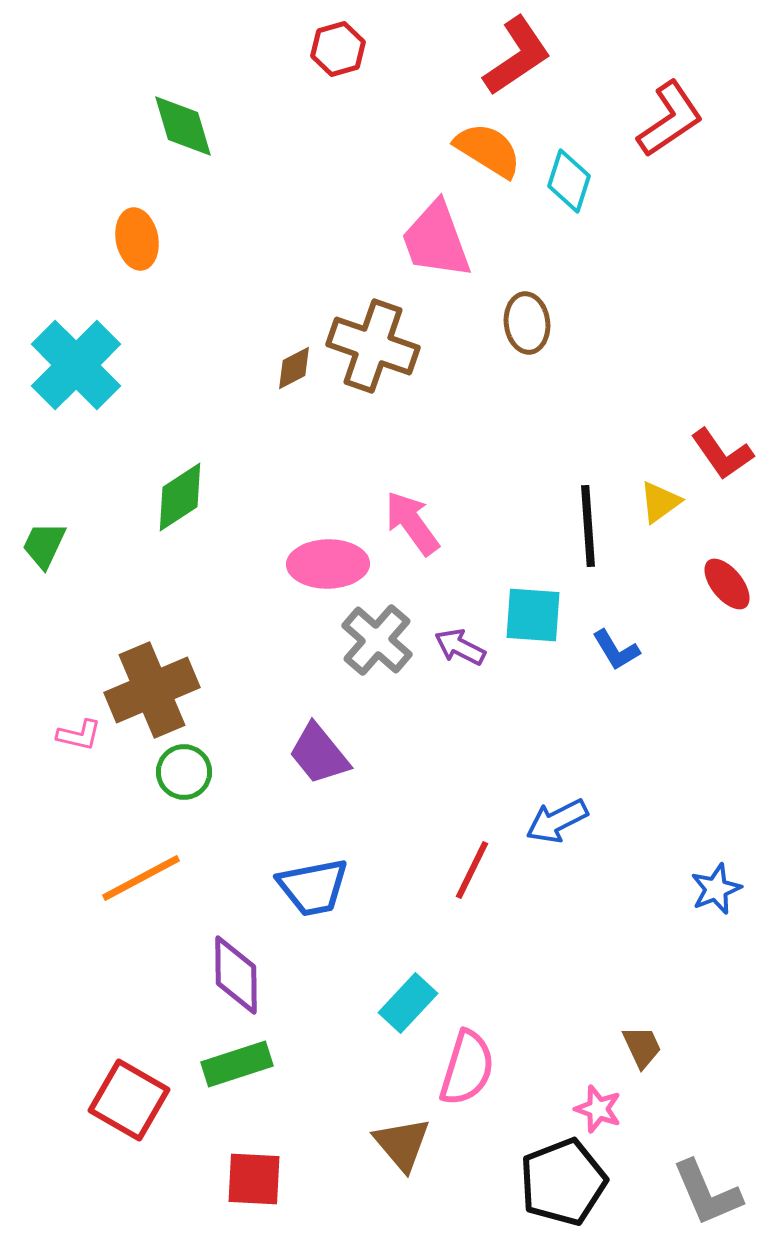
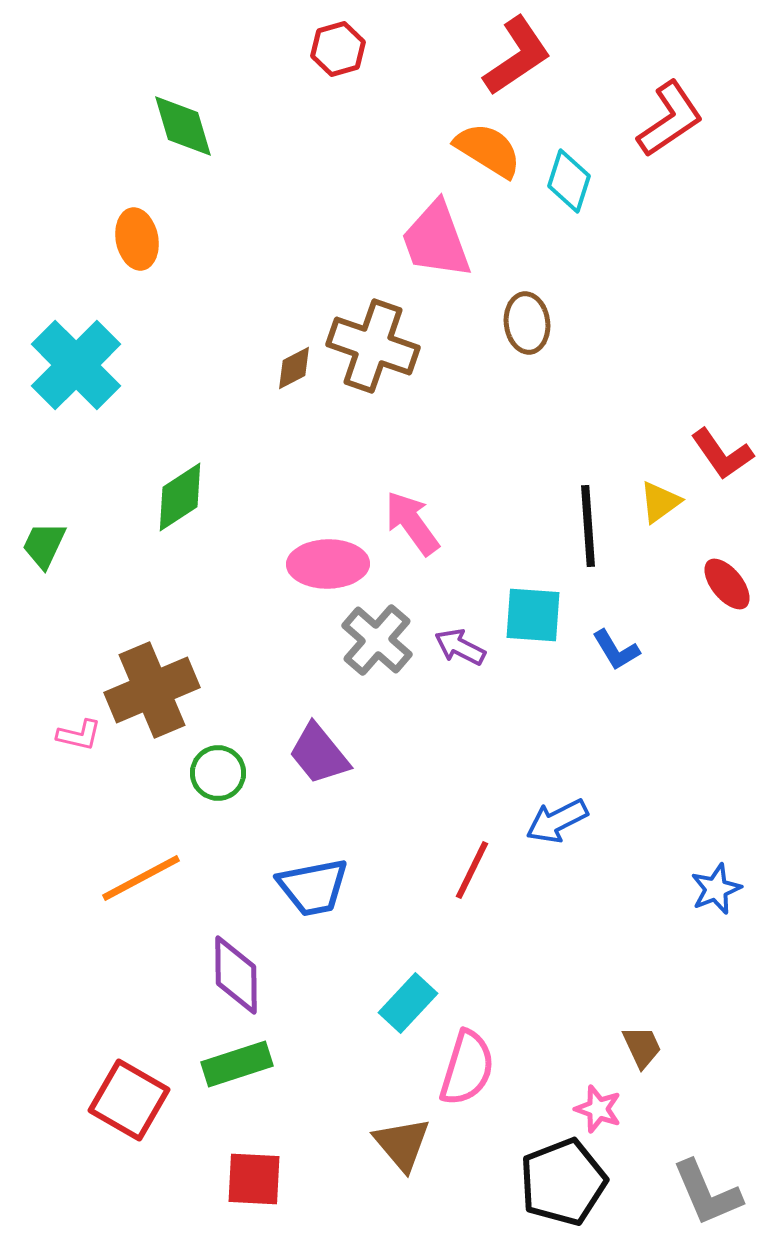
green circle at (184, 772): moved 34 px right, 1 px down
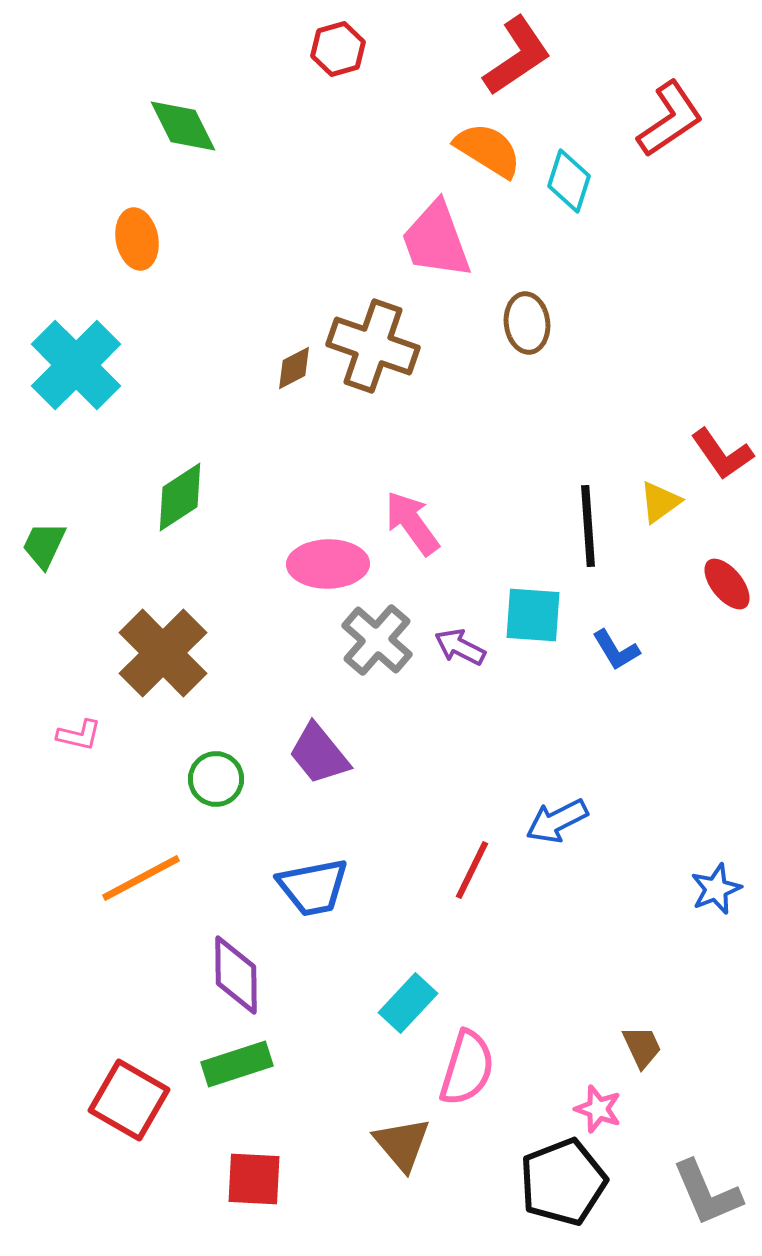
green diamond at (183, 126): rotated 10 degrees counterclockwise
brown cross at (152, 690): moved 11 px right, 37 px up; rotated 22 degrees counterclockwise
green circle at (218, 773): moved 2 px left, 6 px down
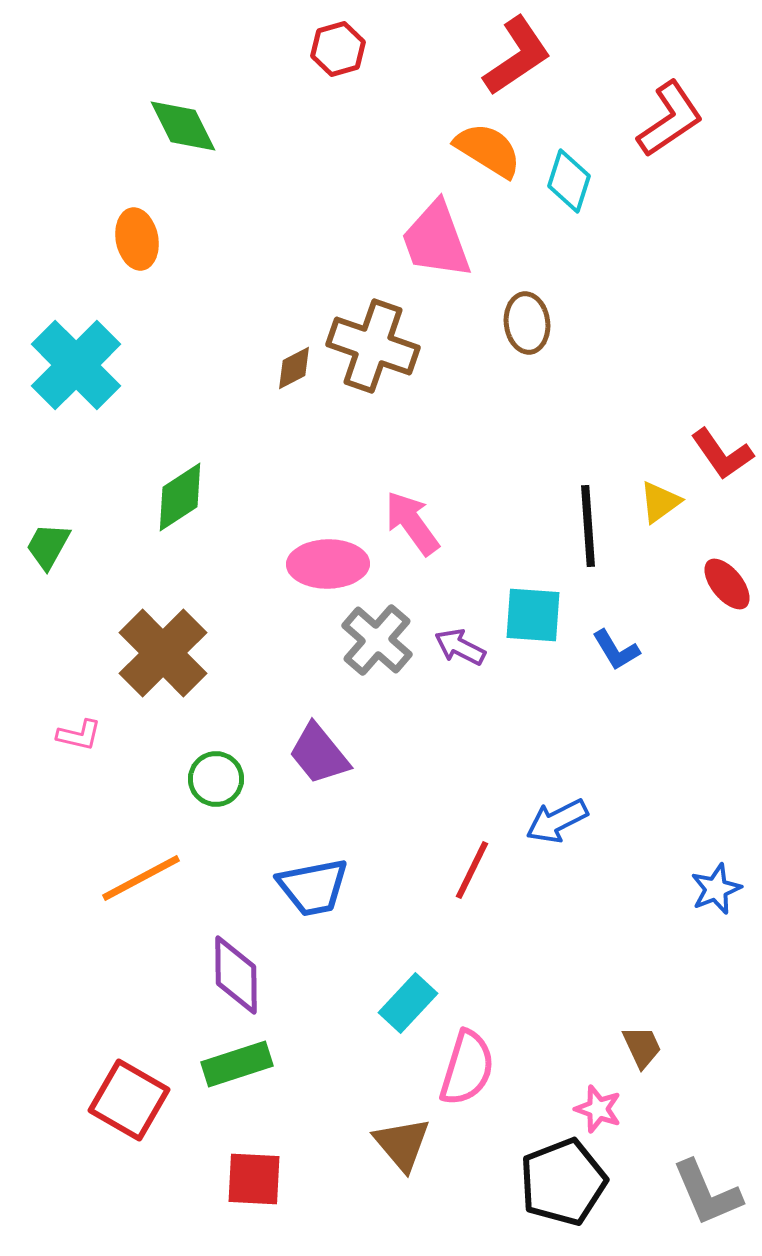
green trapezoid at (44, 545): moved 4 px right, 1 px down; rotated 4 degrees clockwise
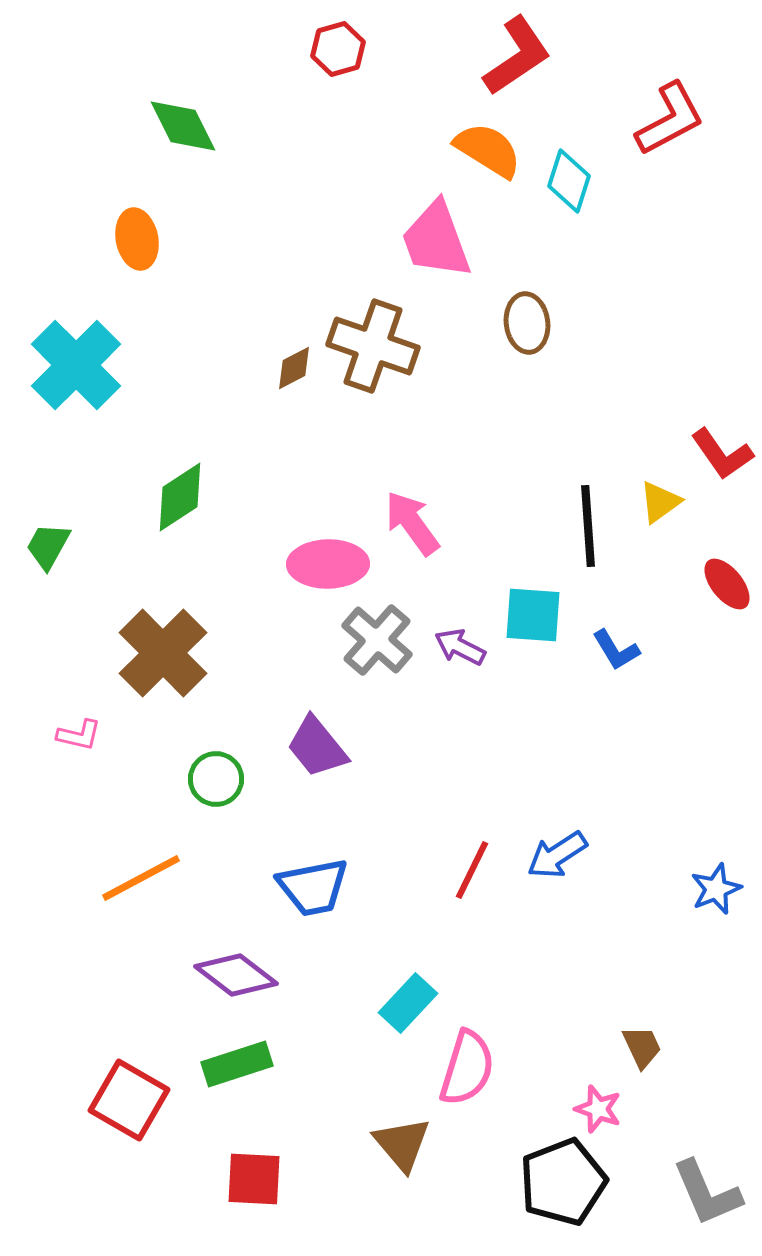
red L-shape at (670, 119): rotated 6 degrees clockwise
purple trapezoid at (319, 754): moved 2 px left, 7 px up
blue arrow at (557, 821): moved 34 px down; rotated 6 degrees counterclockwise
purple diamond at (236, 975): rotated 52 degrees counterclockwise
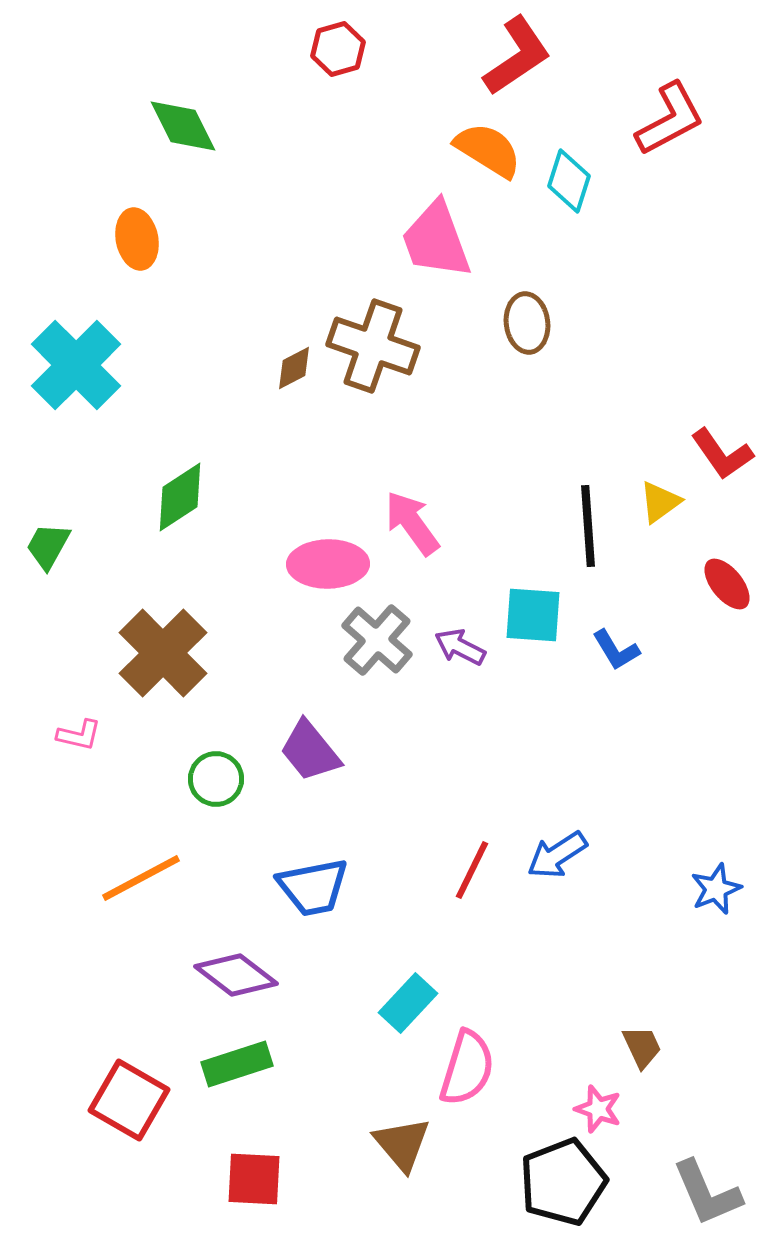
purple trapezoid at (317, 747): moved 7 px left, 4 px down
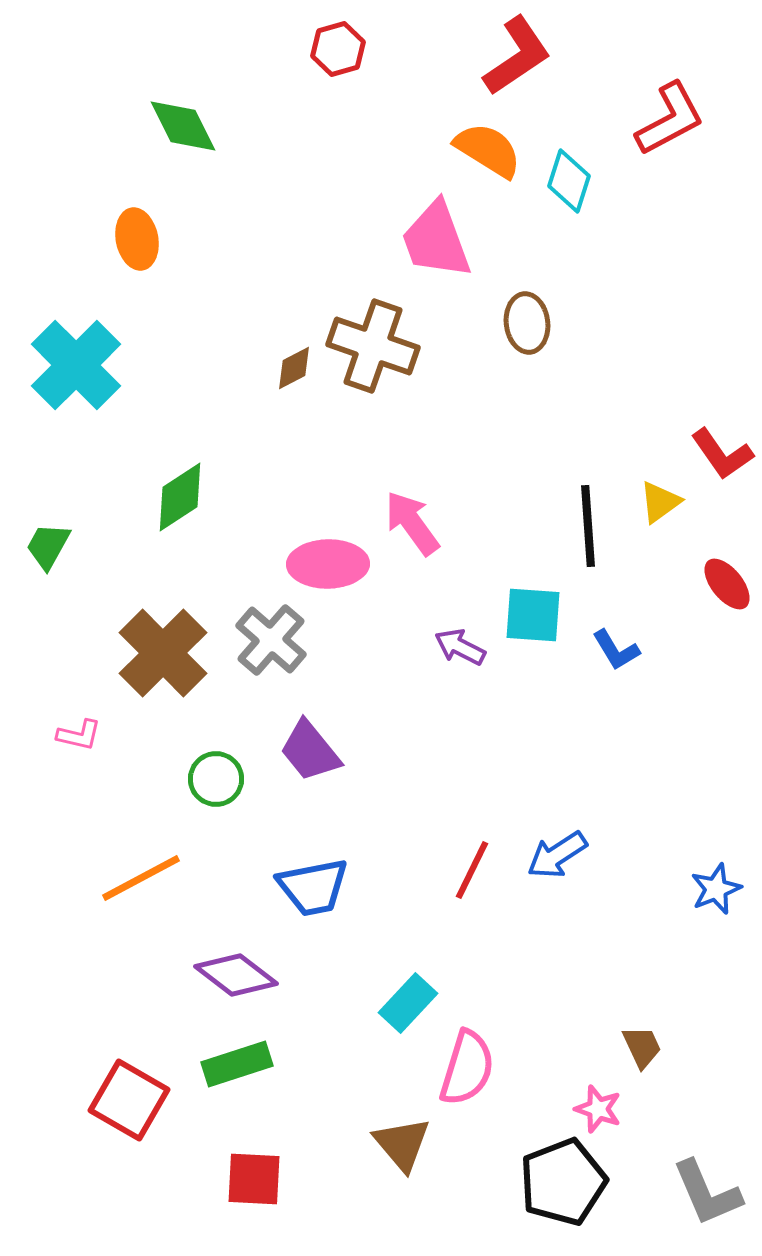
gray cross at (377, 640): moved 106 px left
